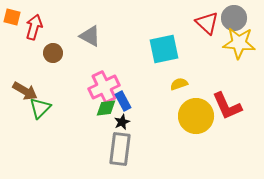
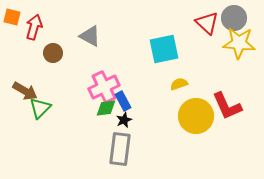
black star: moved 2 px right, 2 px up
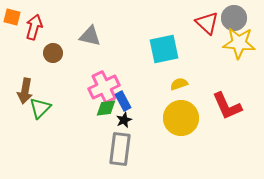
gray triangle: rotated 15 degrees counterclockwise
brown arrow: rotated 70 degrees clockwise
yellow circle: moved 15 px left, 2 px down
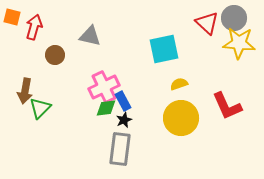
brown circle: moved 2 px right, 2 px down
